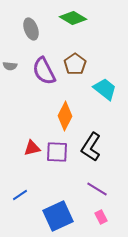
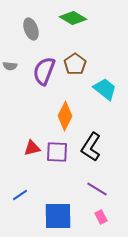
purple semicircle: rotated 48 degrees clockwise
blue square: rotated 24 degrees clockwise
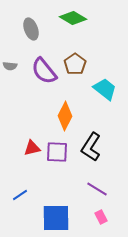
purple semicircle: rotated 60 degrees counterclockwise
blue square: moved 2 px left, 2 px down
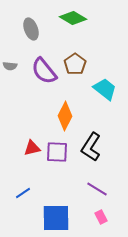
blue line: moved 3 px right, 2 px up
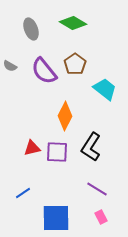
green diamond: moved 5 px down
gray semicircle: rotated 24 degrees clockwise
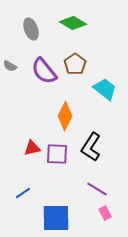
purple square: moved 2 px down
pink rectangle: moved 4 px right, 4 px up
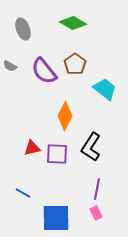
gray ellipse: moved 8 px left
purple line: rotated 70 degrees clockwise
blue line: rotated 63 degrees clockwise
pink rectangle: moved 9 px left
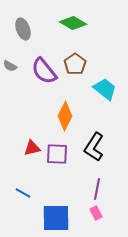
black L-shape: moved 3 px right
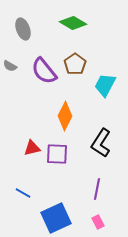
cyan trapezoid: moved 4 px up; rotated 100 degrees counterclockwise
black L-shape: moved 7 px right, 4 px up
pink rectangle: moved 2 px right, 9 px down
blue square: rotated 24 degrees counterclockwise
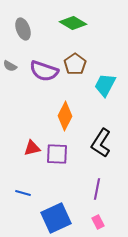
purple semicircle: rotated 32 degrees counterclockwise
blue line: rotated 14 degrees counterclockwise
